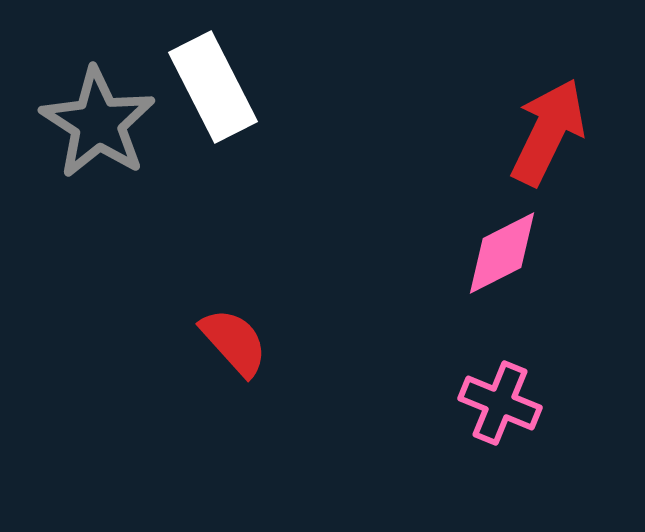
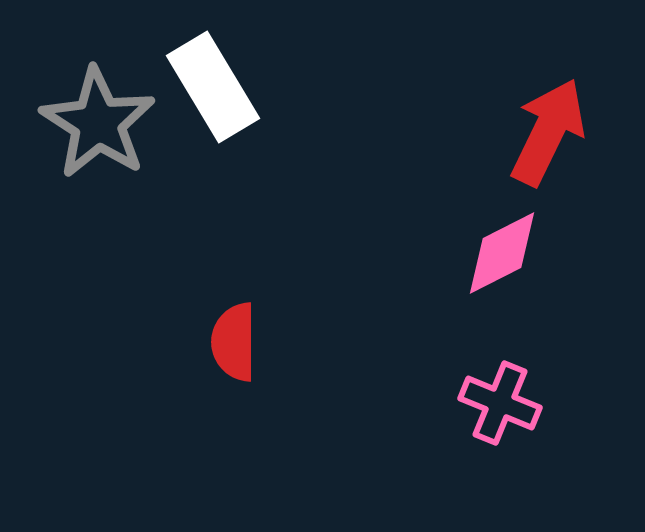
white rectangle: rotated 4 degrees counterclockwise
red semicircle: rotated 138 degrees counterclockwise
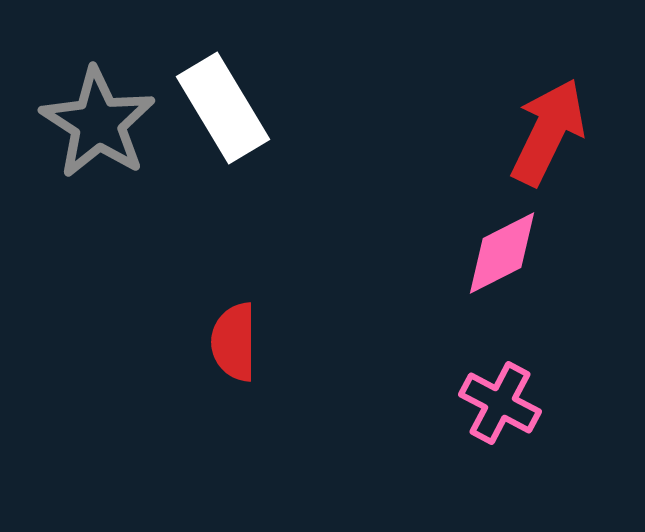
white rectangle: moved 10 px right, 21 px down
pink cross: rotated 6 degrees clockwise
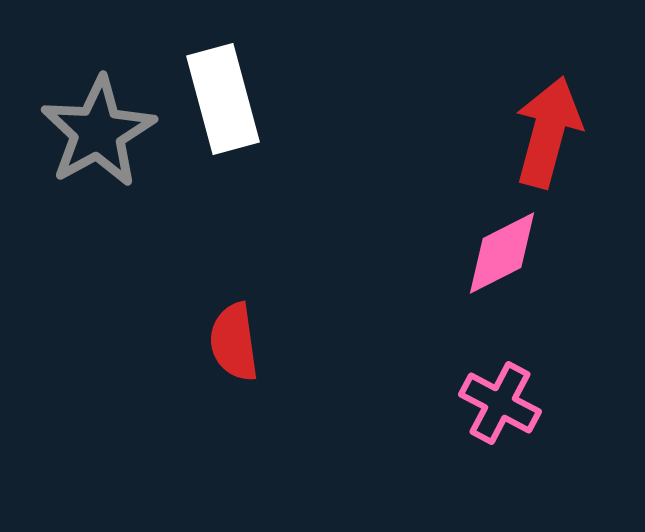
white rectangle: moved 9 px up; rotated 16 degrees clockwise
gray star: moved 9 px down; rotated 10 degrees clockwise
red arrow: rotated 11 degrees counterclockwise
red semicircle: rotated 8 degrees counterclockwise
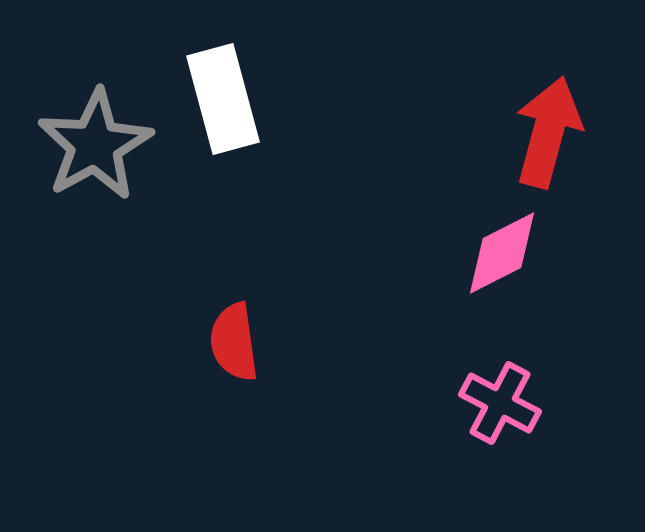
gray star: moved 3 px left, 13 px down
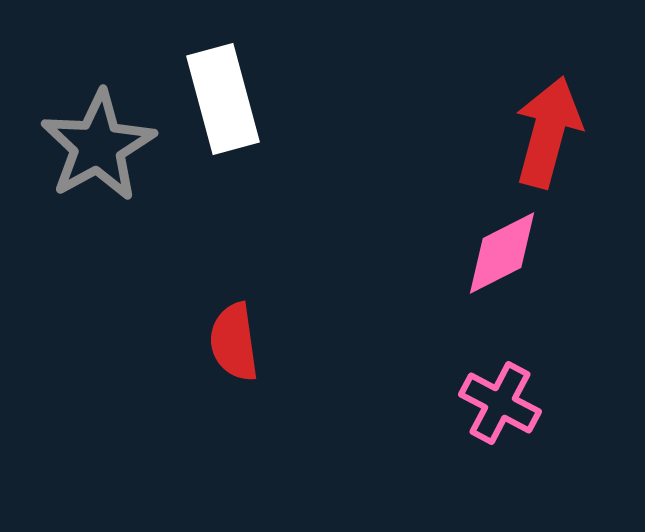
gray star: moved 3 px right, 1 px down
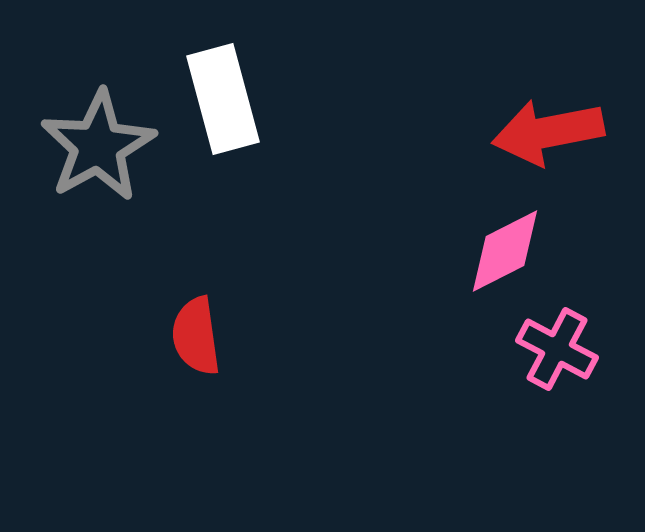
red arrow: rotated 116 degrees counterclockwise
pink diamond: moved 3 px right, 2 px up
red semicircle: moved 38 px left, 6 px up
pink cross: moved 57 px right, 54 px up
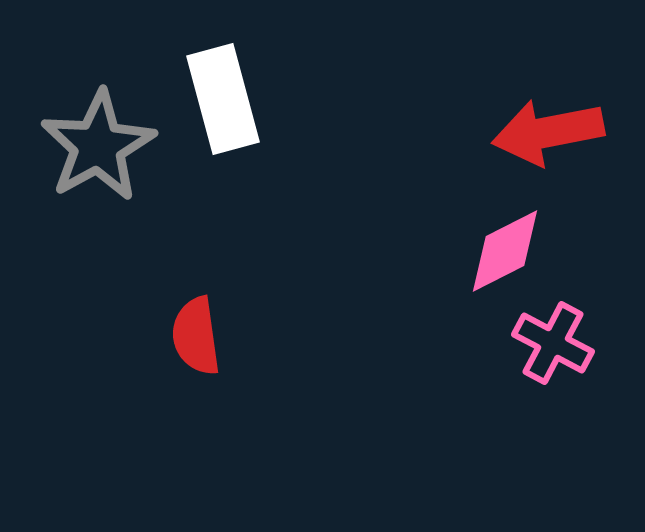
pink cross: moved 4 px left, 6 px up
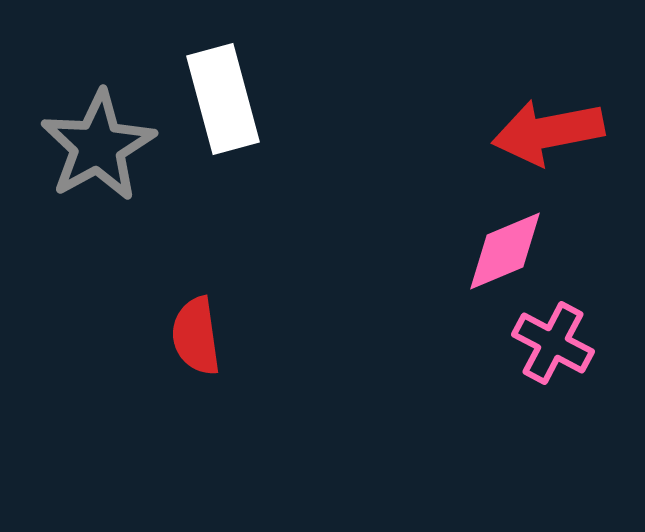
pink diamond: rotated 4 degrees clockwise
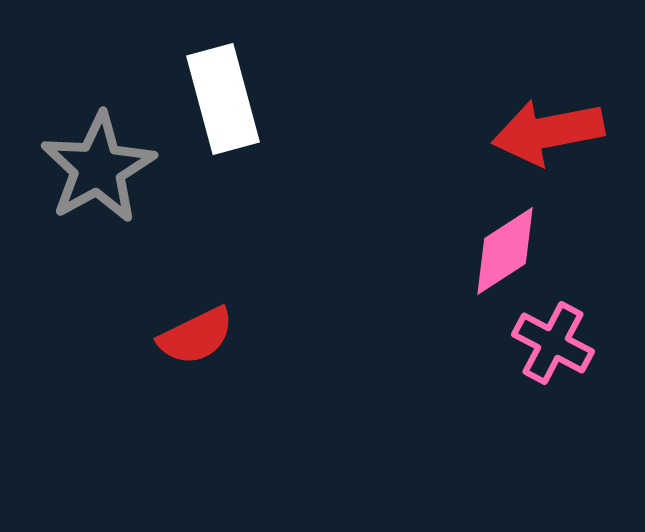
gray star: moved 22 px down
pink diamond: rotated 10 degrees counterclockwise
red semicircle: rotated 108 degrees counterclockwise
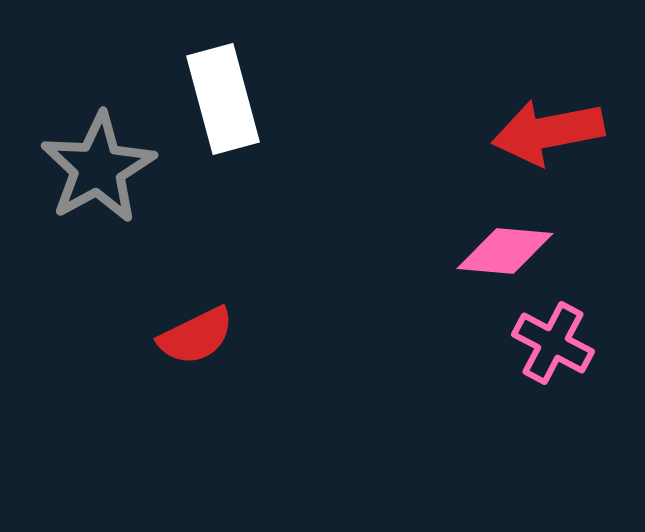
pink diamond: rotated 38 degrees clockwise
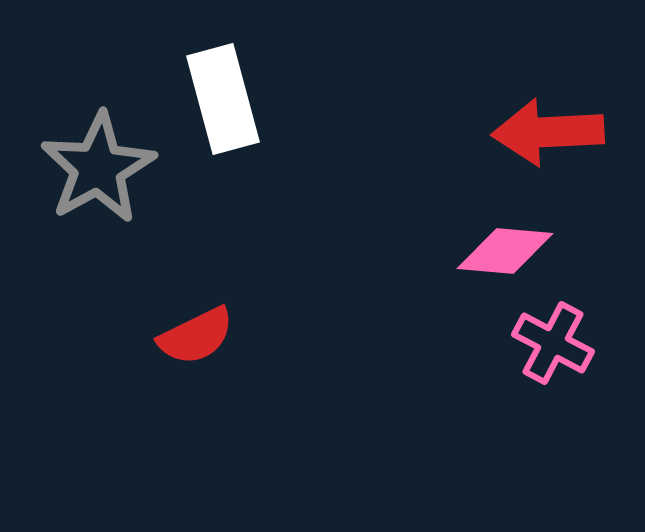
red arrow: rotated 8 degrees clockwise
